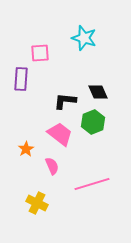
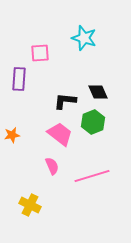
purple rectangle: moved 2 px left
orange star: moved 14 px left, 14 px up; rotated 21 degrees clockwise
pink line: moved 8 px up
yellow cross: moved 7 px left, 2 px down
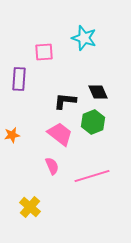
pink square: moved 4 px right, 1 px up
yellow cross: moved 2 px down; rotated 15 degrees clockwise
